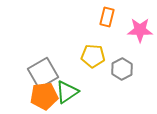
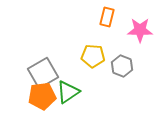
gray hexagon: moved 3 px up; rotated 10 degrees counterclockwise
green triangle: moved 1 px right
orange pentagon: moved 2 px left
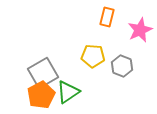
pink star: rotated 25 degrees counterclockwise
orange pentagon: moved 1 px left, 1 px up; rotated 20 degrees counterclockwise
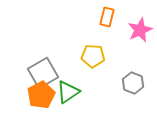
gray hexagon: moved 11 px right, 17 px down
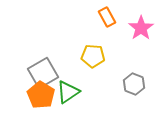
orange rectangle: rotated 42 degrees counterclockwise
pink star: moved 1 px right, 2 px up; rotated 10 degrees counterclockwise
gray hexagon: moved 1 px right, 1 px down
orange pentagon: rotated 12 degrees counterclockwise
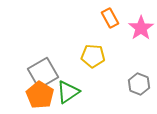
orange rectangle: moved 3 px right, 1 px down
gray hexagon: moved 5 px right
orange pentagon: moved 1 px left
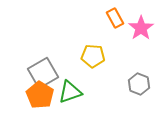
orange rectangle: moved 5 px right
green triangle: moved 2 px right; rotated 15 degrees clockwise
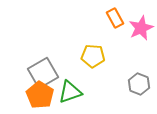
pink star: rotated 10 degrees clockwise
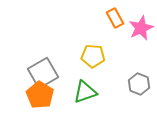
green triangle: moved 15 px right
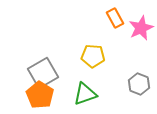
green triangle: moved 2 px down
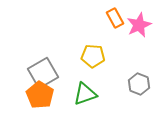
pink star: moved 2 px left, 3 px up
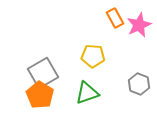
green triangle: moved 2 px right, 1 px up
